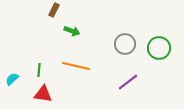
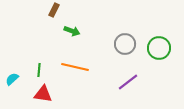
orange line: moved 1 px left, 1 px down
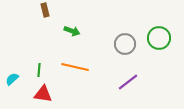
brown rectangle: moved 9 px left; rotated 40 degrees counterclockwise
green circle: moved 10 px up
